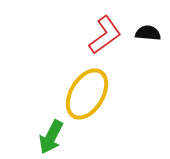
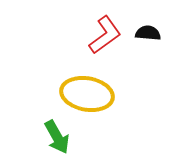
yellow ellipse: rotated 69 degrees clockwise
green arrow: moved 6 px right; rotated 56 degrees counterclockwise
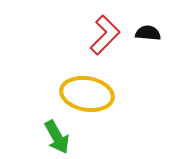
red L-shape: rotated 9 degrees counterclockwise
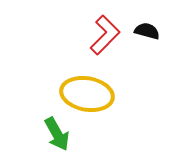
black semicircle: moved 1 px left, 2 px up; rotated 10 degrees clockwise
green arrow: moved 3 px up
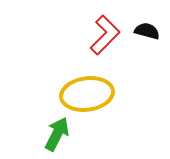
yellow ellipse: rotated 18 degrees counterclockwise
green arrow: rotated 124 degrees counterclockwise
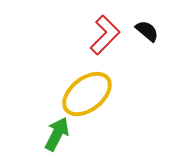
black semicircle: rotated 25 degrees clockwise
yellow ellipse: rotated 30 degrees counterclockwise
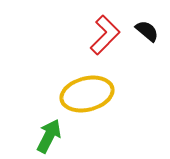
yellow ellipse: rotated 24 degrees clockwise
green arrow: moved 8 px left, 2 px down
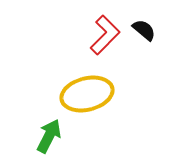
black semicircle: moved 3 px left, 1 px up
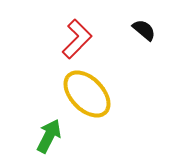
red L-shape: moved 28 px left, 4 px down
yellow ellipse: rotated 60 degrees clockwise
